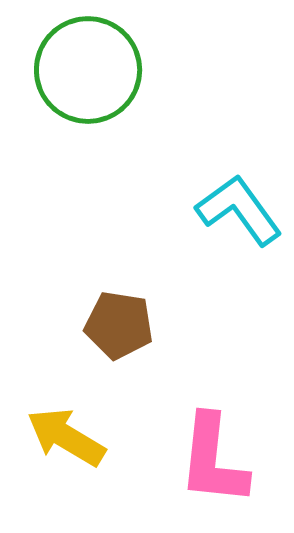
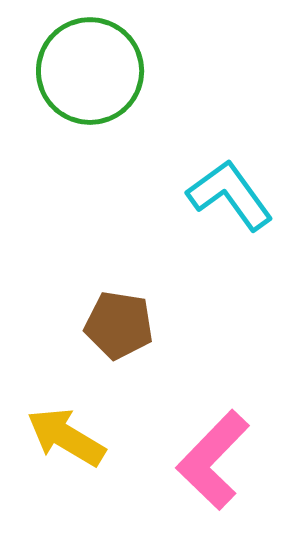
green circle: moved 2 px right, 1 px down
cyan L-shape: moved 9 px left, 15 px up
pink L-shape: rotated 38 degrees clockwise
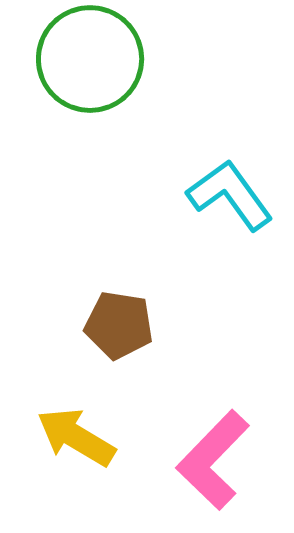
green circle: moved 12 px up
yellow arrow: moved 10 px right
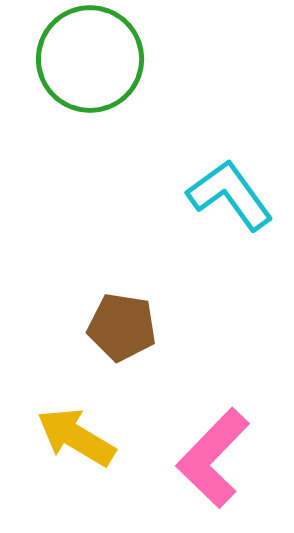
brown pentagon: moved 3 px right, 2 px down
pink L-shape: moved 2 px up
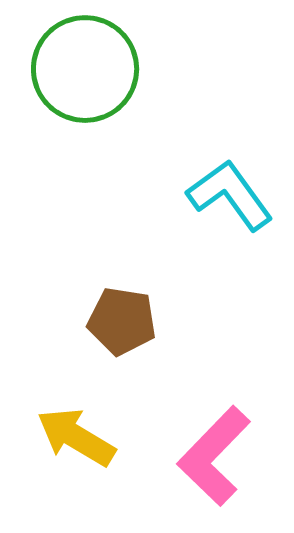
green circle: moved 5 px left, 10 px down
brown pentagon: moved 6 px up
pink L-shape: moved 1 px right, 2 px up
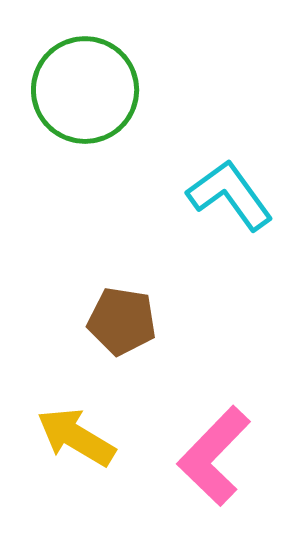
green circle: moved 21 px down
